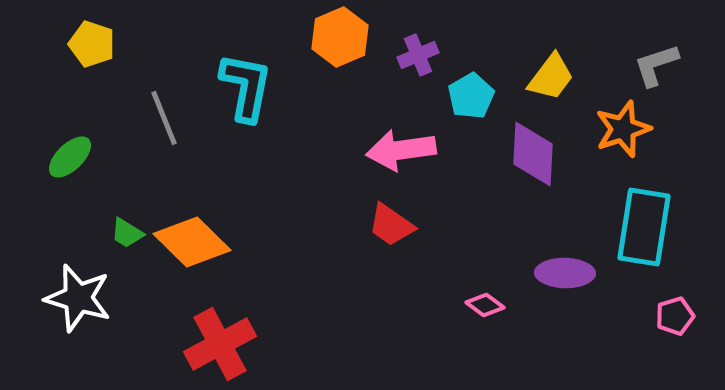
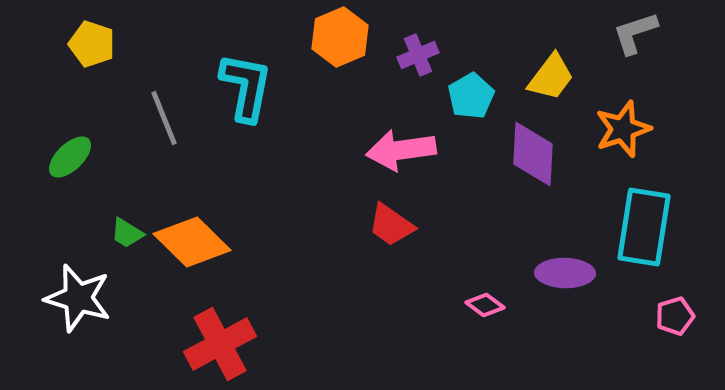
gray L-shape: moved 21 px left, 32 px up
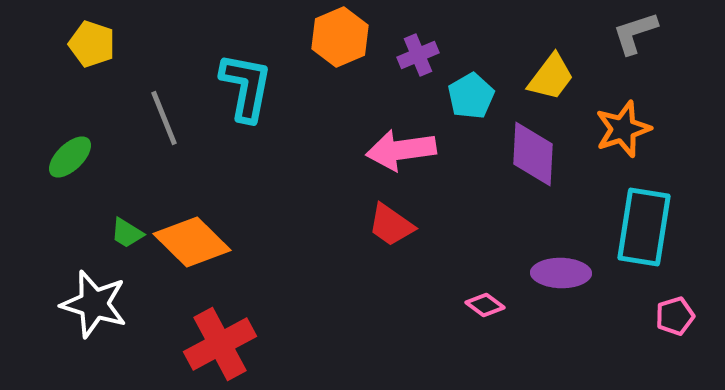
purple ellipse: moved 4 px left
white star: moved 16 px right, 6 px down
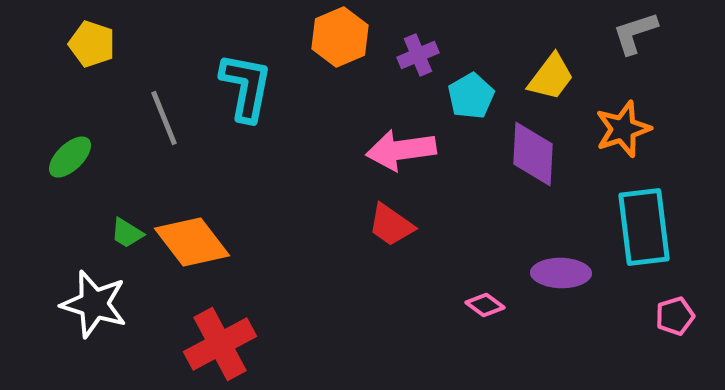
cyan rectangle: rotated 16 degrees counterclockwise
orange diamond: rotated 8 degrees clockwise
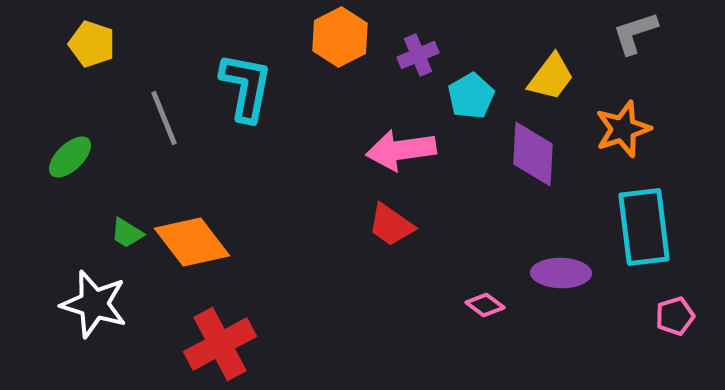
orange hexagon: rotated 4 degrees counterclockwise
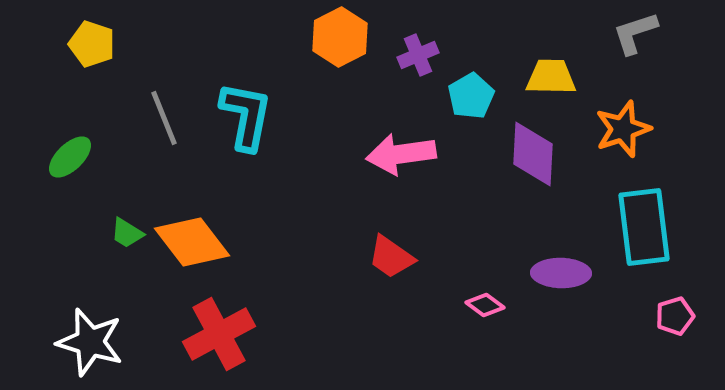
yellow trapezoid: rotated 126 degrees counterclockwise
cyan L-shape: moved 29 px down
pink arrow: moved 4 px down
red trapezoid: moved 32 px down
white star: moved 4 px left, 38 px down
red cross: moved 1 px left, 10 px up
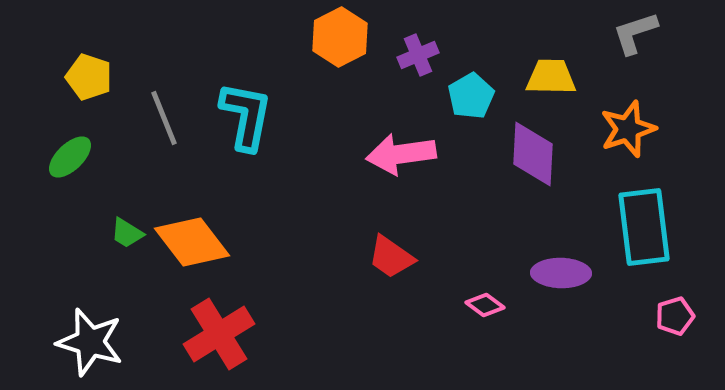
yellow pentagon: moved 3 px left, 33 px down
orange star: moved 5 px right
red cross: rotated 4 degrees counterclockwise
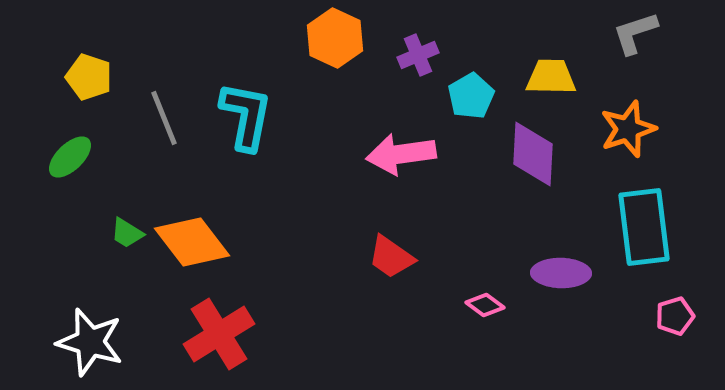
orange hexagon: moved 5 px left, 1 px down; rotated 8 degrees counterclockwise
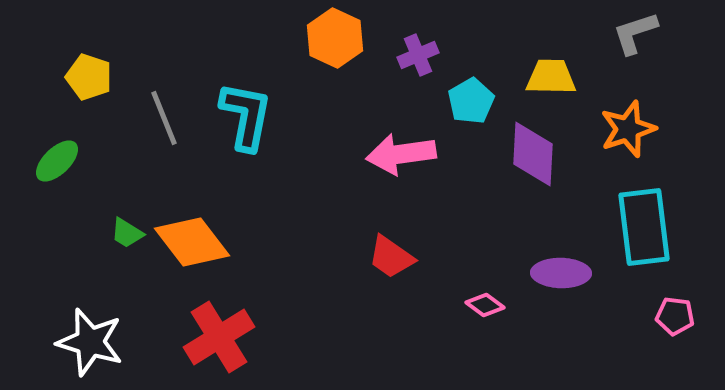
cyan pentagon: moved 5 px down
green ellipse: moved 13 px left, 4 px down
pink pentagon: rotated 24 degrees clockwise
red cross: moved 3 px down
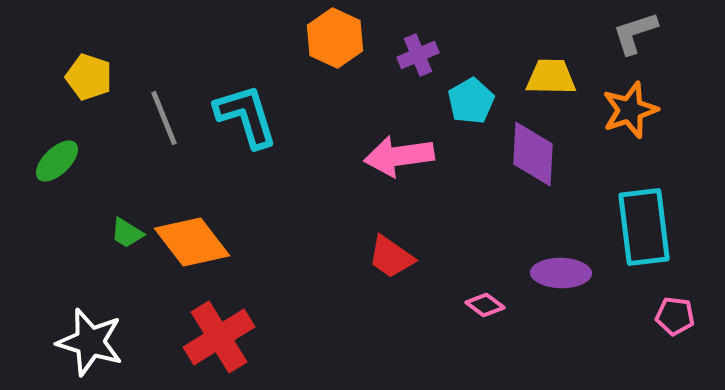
cyan L-shape: rotated 28 degrees counterclockwise
orange star: moved 2 px right, 19 px up
pink arrow: moved 2 px left, 2 px down
